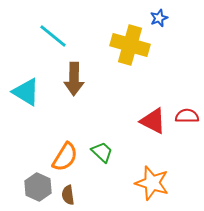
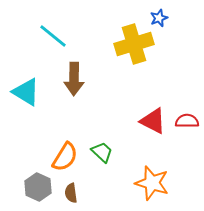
yellow cross: moved 4 px right, 1 px up; rotated 33 degrees counterclockwise
red semicircle: moved 5 px down
brown semicircle: moved 3 px right, 2 px up
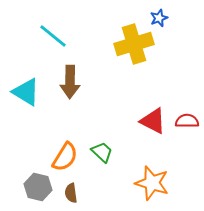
brown arrow: moved 4 px left, 3 px down
gray hexagon: rotated 12 degrees counterclockwise
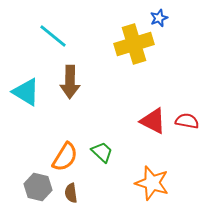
red semicircle: rotated 10 degrees clockwise
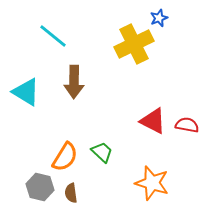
yellow cross: rotated 9 degrees counterclockwise
brown arrow: moved 4 px right
red semicircle: moved 4 px down
gray hexagon: moved 2 px right
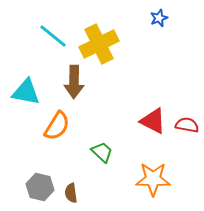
yellow cross: moved 35 px left
cyan triangle: rotated 20 degrees counterclockwise
orange semicircle: moved 8 px left, 31 px up
orange star: moved 1 px right, 4 px up; rotated 16 degrees counterclockwise
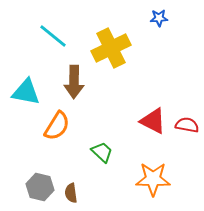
blue star: rotated 18 degrees clockwise
yellow cross: moved 12 px right, 4 px down
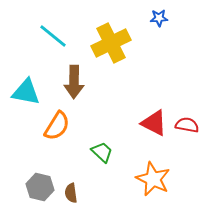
yellow cross: moved 5 px up
red triangle: moved 1 px right, 2 px down
orange star: rotated 24 degrees clockwise
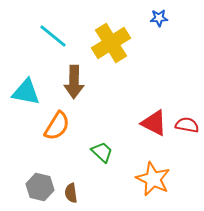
yellow cross: rotated 6 degrees counterclockwise
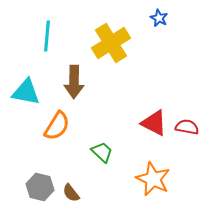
blue star: rotated 30 degrees clockwise
cyan line: moved 6 px left; rotated 56 degrees clockwise
red semicircle: moved 2 px down
brown semicircle: rotated 30 degrees counterclockwise
